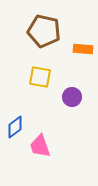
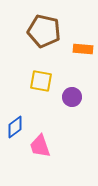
yellow square: moved 1 px right, 4 px down
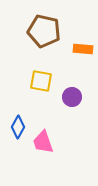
blue diamond: moved 3 px right; rotated 25 degrees counterclockwise
pink trapezoid: moved 3 px right, 4 px up
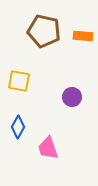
orange rectangle: moved 13 px up
yellow square: moved 22 px left
pink trapezoid: moved 5 px right, 6 px down
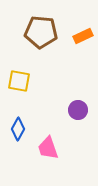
brown pentagon: moved 3 px left, 1 px down; rotated 8 degrees counterclockwise
orange rectangle: rotated 30 degrees counterclockwise
purple circle: moved 6 px right, 13 px down
blue diamond: moved 2 px down
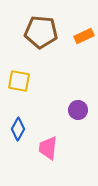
orange rectangle: moved 1 px right
pink trapezoid: rotated 25 degrees clockwise
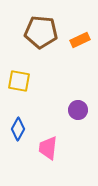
orange rectangle: moved 4 px left, 4 px down
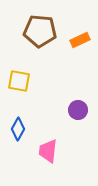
brown pentagon: moved 1 px left, 1 px up
pink trapezoid: moved 3 px down
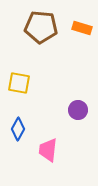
brown pentagon: moved 1 px right, 4 px up
orange rectangle: moved 2 px right, 12 px up; rotated 42 degrees clockwise
yellow square: moved 2 px down
pink trapezoid: moved 1 px up
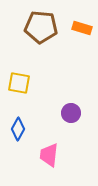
purple circle: moved 7 px left, 3 px down
pink trapezoid: moved 1 px right, 5 px down
